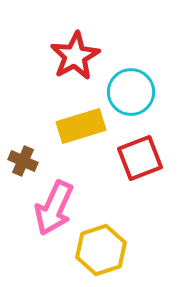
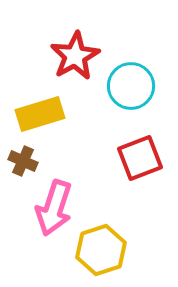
cyan circle: moved 6 px up
yellow rectangle: moved 41 px left, 12 px up
pink arrow: rotated 6 degrees counterclockwise
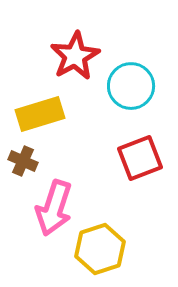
yellow hexagon: moved 1 px left, 1 px up
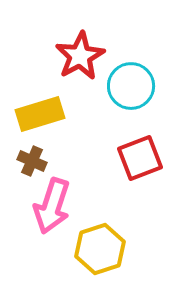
red star: moved 5 px right
brown cross: moved 9 px right
pink arrow: moved 2 px left, 2 px up
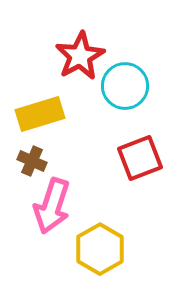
cyan circle: moved 6 px left
yellow hexagon: rotated 12 degrees counterclockwise
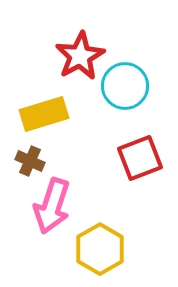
yellow rectangle: moved 4 px right
brown cross: moved 2 px left
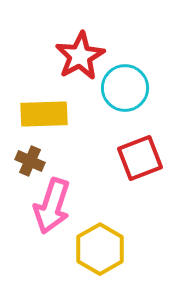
cyan circle: moved 2 px down
yellow rectangle: rotated 15 degrees clockwise
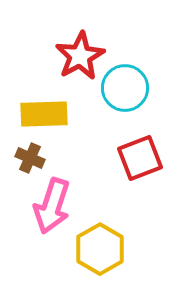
brown cross: moved 3 px up
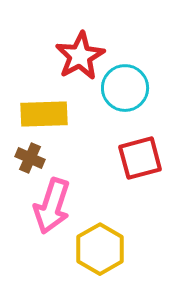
red square: rotated 6 degrees clockwise
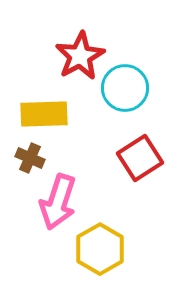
red square: rotated 18 degrees counterclockwise
pink arrow: moved 6 px right, 4 px up
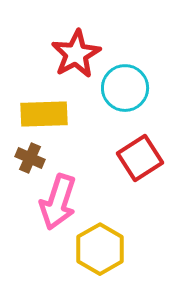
red star: moved 4 px left, 2 px up
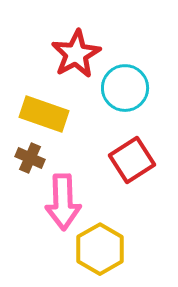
yellow rectangle: rotated 21 degrees clockwise
red square: moved 8 px left, 2 px down
pink arrow: moved 5 px right; rotated 20 degrees counterclockwise
